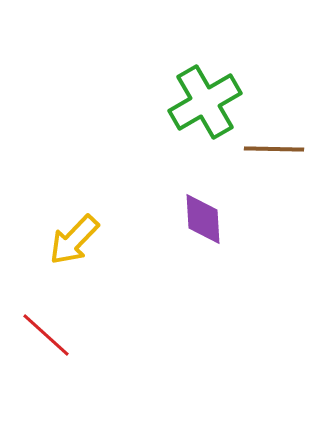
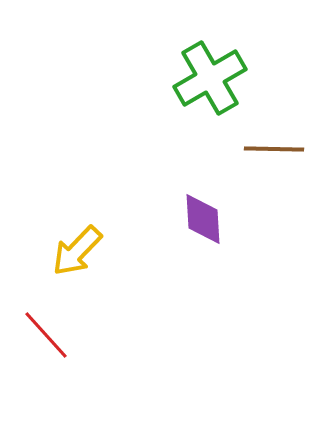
green cross: moved 5 px right, 24 px up
yellow arrow: moved 3 px right, 11 px down
red line: rotated 6 degrees clockwise
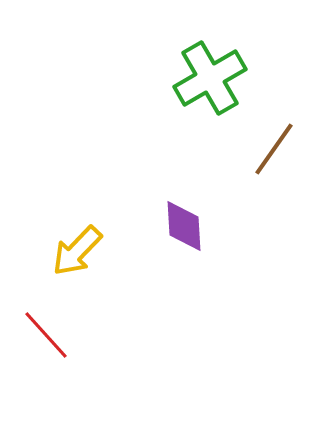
brown line: rotated 56 degrees counterclockwise
purple diamond: moved 19 px left, 7 px down
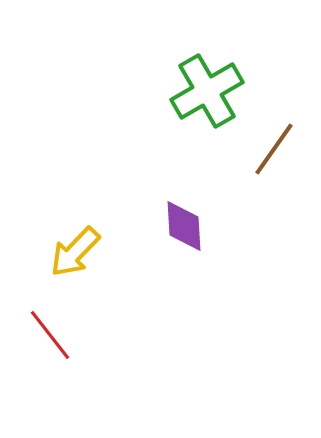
green cross: moved 3 px left, 13 px down
yellow arrow: moved 2 px left, 1 px down
red line: moved 4 px right; rotated 4 degrees clockwise
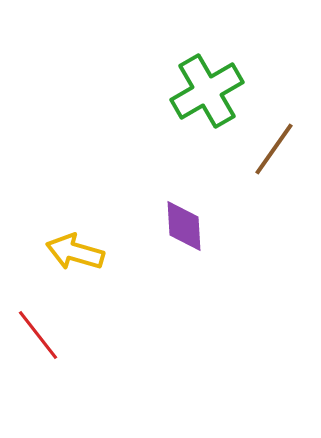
yellow arrow: rotated 62 degrees clockwise
red line: moved 12 px left
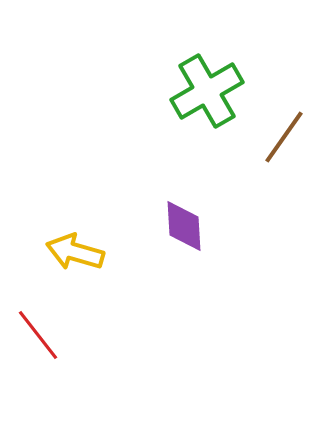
brown line: moved 10 px right, 12 px up
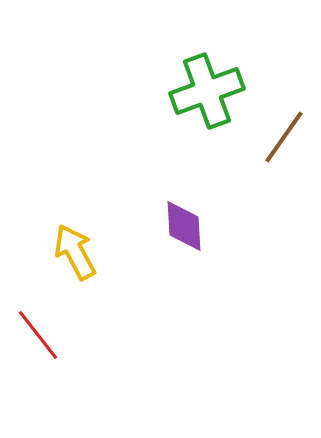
green cross: rotated 10 degrees clockwise
yellow arrow: rotated 46 degrees clockwise
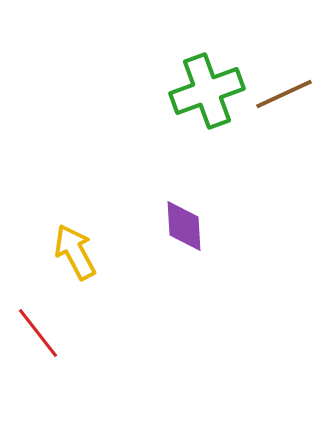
brown line: moved 43 px up; rotated 30 degrees clockwise
red line: moved 2 px up
